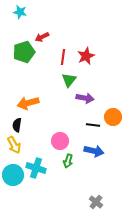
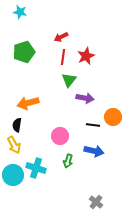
red arrow: moved 19 px right
pink circle: moved 5 px up
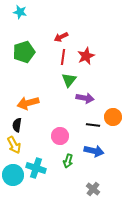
gray cross: moved 3 px left, 13 px up
